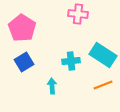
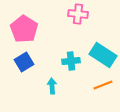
pink pentagon: moved 2 px right, 1 px down
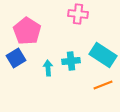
pink pentagon: moved 3 px right, 2 px down
blue square: moved 8 px left, 4 px up
cyan arrow: moved 4 px left, 18 px up
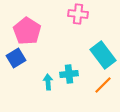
cyan rectangle: rotated 20 degrees clockwise
cyan cross: moved 2 px left, 13 px down
cyan arrow: moved 14 px down
orange line: rotated 24 degrees counterclockwise
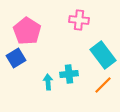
pink cross: moved 1 px right, 6 px down
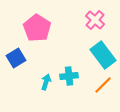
pink cross: moved 16 px right; rotated 36 degrees clockwise
pink pentagon: moved 10 px right, 3 px up
cyan cross: moved 2 px down
cyan arrow: moved 2 px left; rotated 21 degrees clockwise
